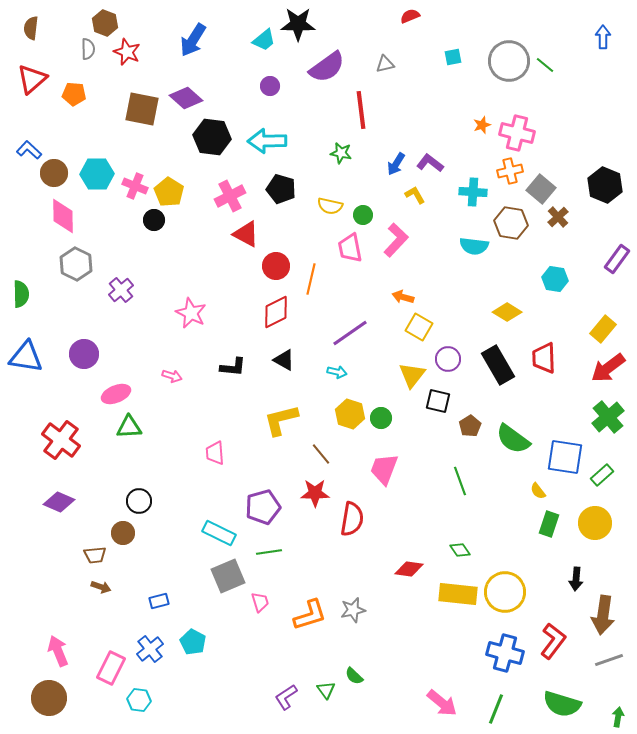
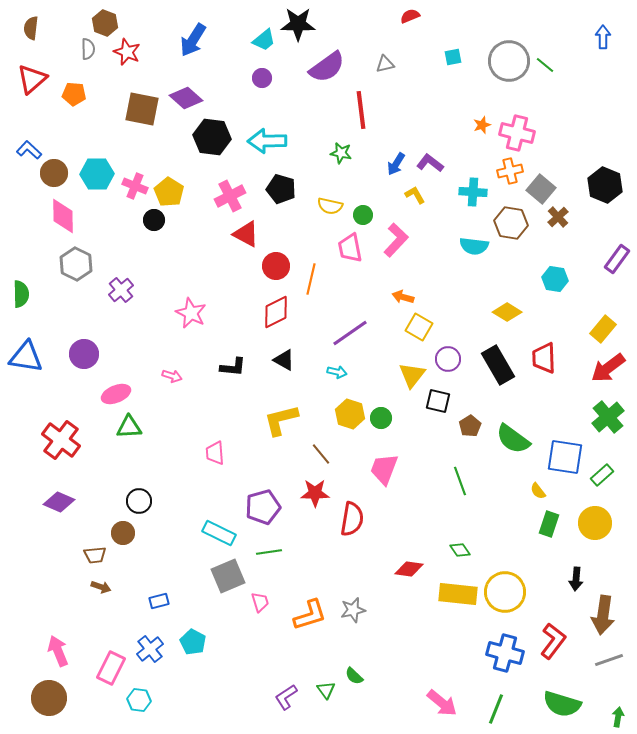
purple circle at (270, 86): moved 8 px left, 8 px up
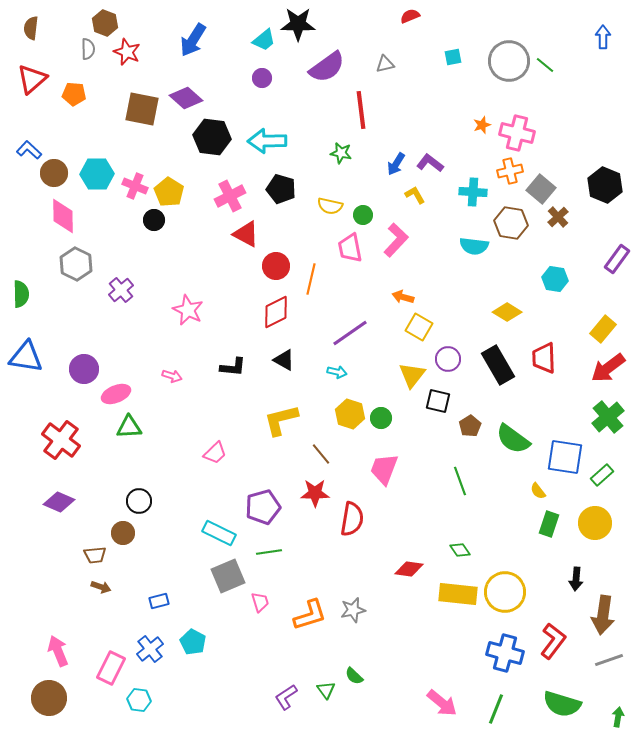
pink star at (191, 313): moved 3 px left, 3 px up
purple circle at (84, 354): moved 15 px down
pink trapezoid at (215, 453): rotated 130 degrees counterclockwise
